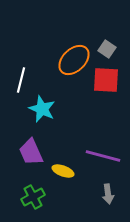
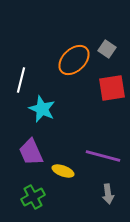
red square: moved 6 px right, 8 px down; rotated 12 degrees counterclockwise
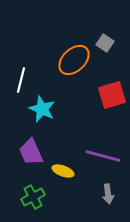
gray square: moved 2 px left, 6 px up
red square: moved 7 px down; rotated 8 degrees counterclockwise
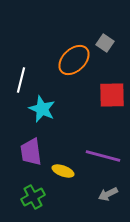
red square: rotated 16 degrees clockwise
purple trapezoid: rotated 16 degrees clockwise
gray arrow: rotated 72 degrees clockwise
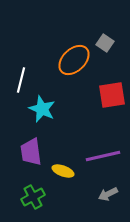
red square: rotated 8 degrees counterclockwise
purple line: rotated 28 degrees counterclockwise
